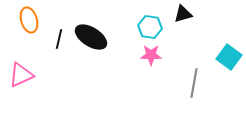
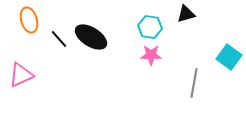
black triangle: moved 3 px right
black line: rotated 54 degrees counterclockwise
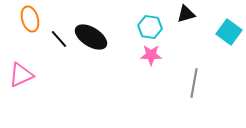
orange ellipse: moved 1 px right, 1 px up
cyan square: moved 25 px up
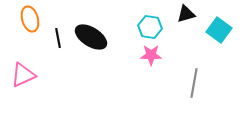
cyan square: moved 10 px left, 2 px up
black line: moved 1 px left, 1 px up; rotated 30 degrees clockwise
pink triangle: moved 2 px right
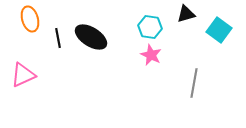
pink star: rotated 25 degrees clockwise
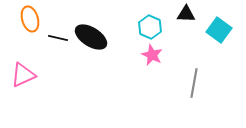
black triangle: rotated 18 degrees clockwise
cyan hexagon: rotated 15 degrees clockwise
black line: rotated 66 degrees counterclockwise
pink star: moved 1 px right
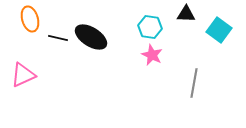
cyan hexagon: rotated 15 degrees counterclockwise
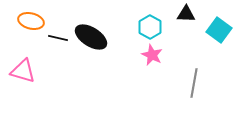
orange ellipse: moved 1 px right, 2 px down; rotated 60 degrees counterclockwise
cyan hexagon: rotated 20 degrees clockwise
pink triangle: moved 4 px up; rotated 40 degrees clockwise
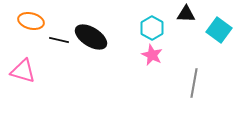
cyan hexagon: moved 2 px right, 1 px down
black line: moved 1 px right, 2 px down
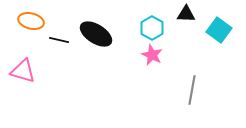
black ellipse: moved 5 px right, 3 px up
gray line: moved 2 px left, 7 px down
